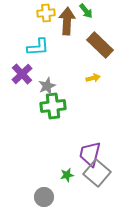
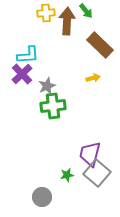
cyan L-shape: moved 10 px left, 8 px down
gray circle: moved 2 px left
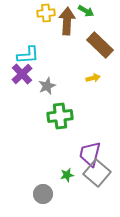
green arrow: rotated 21 degrees counterclockwise
green cross: moved 7 px right, 10 px down
gray circle: moved 1 px right, 3 px up
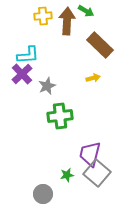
yellow cross: moved 3 px left, 3 px down
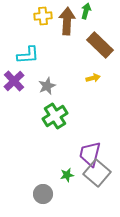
green arrow: rotated 105 degrees counterclockwise
purple cross: moved 8 px left, 7 px down
green cross: moved 5 px left; rotated 25 degrees counterclockwise
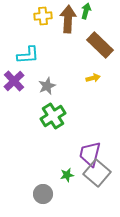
brown arrow: moved 1 px right, 2 px up
green cross: moved 2 px left
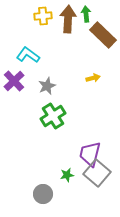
green arrow: moved 3 px down; rotated 21 degrees counterclockwise
brown rectangle: moved 3 px right, 10 px up
cyan L-shape: rotated 140 degrees counterclockwise
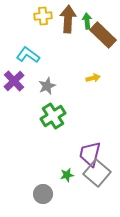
green arrow: moved 1 px right, 7 px down
